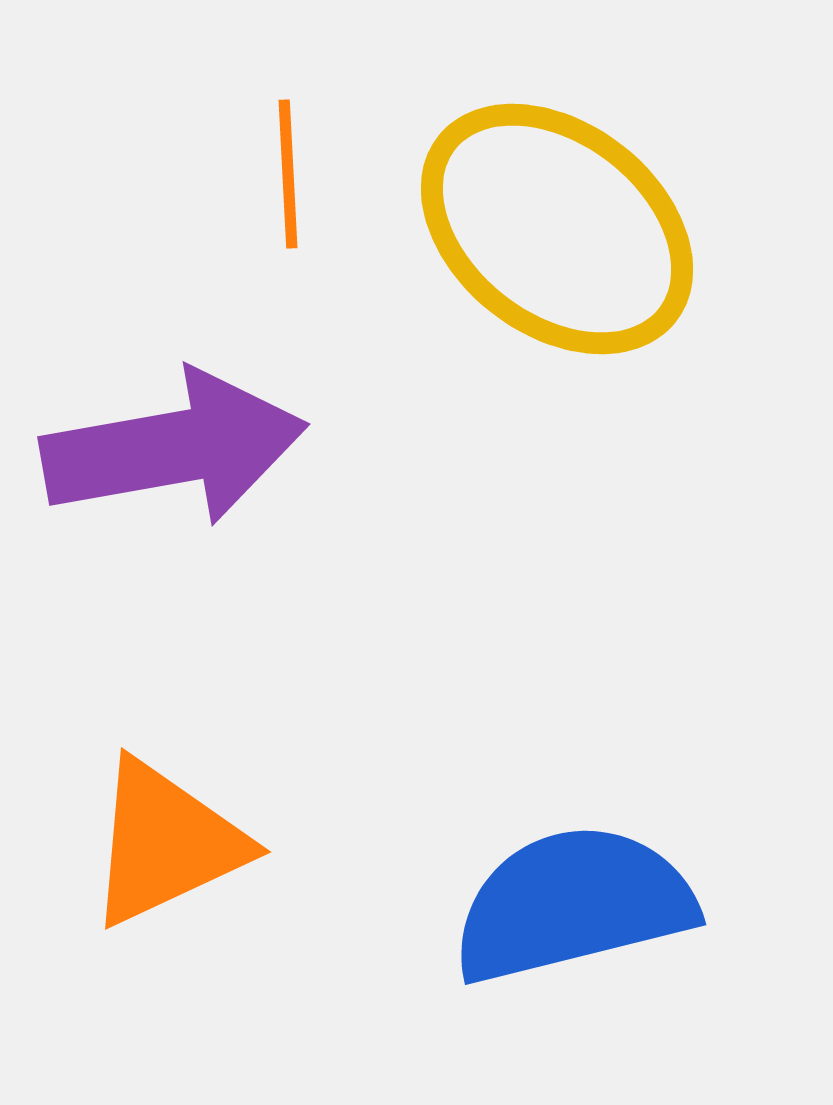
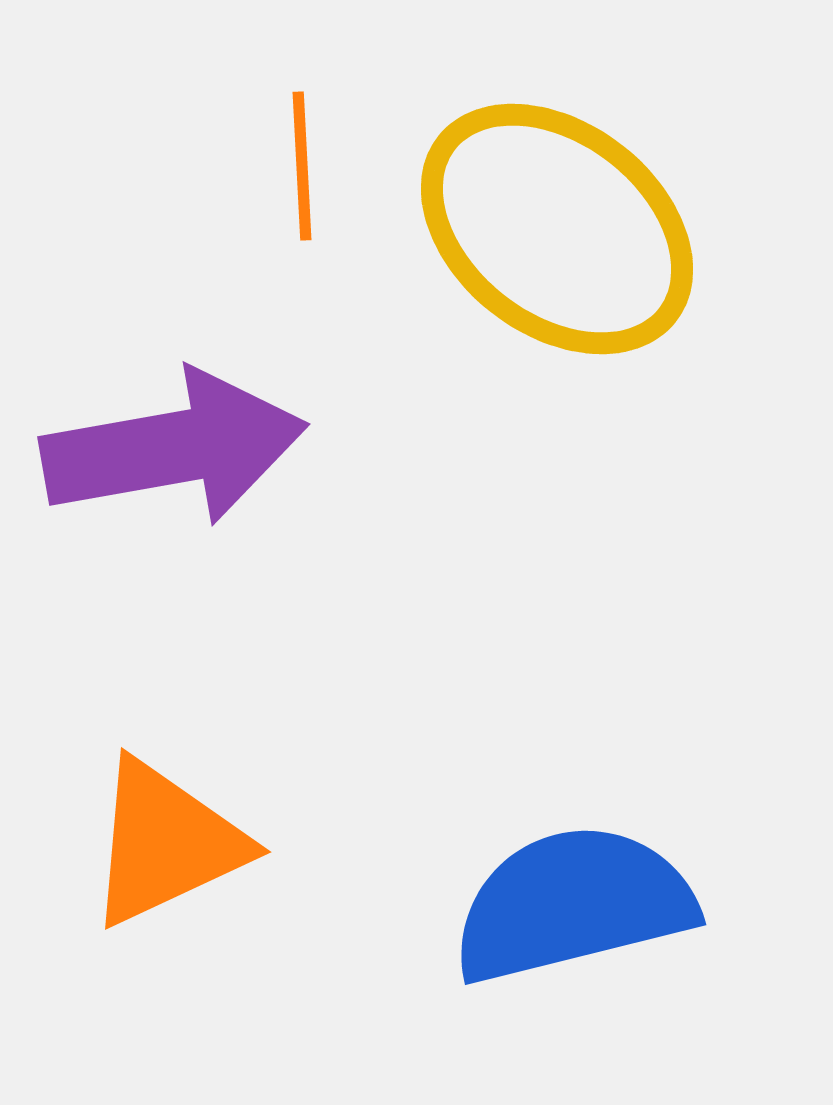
orange line: moved 14 px right, 8 px up
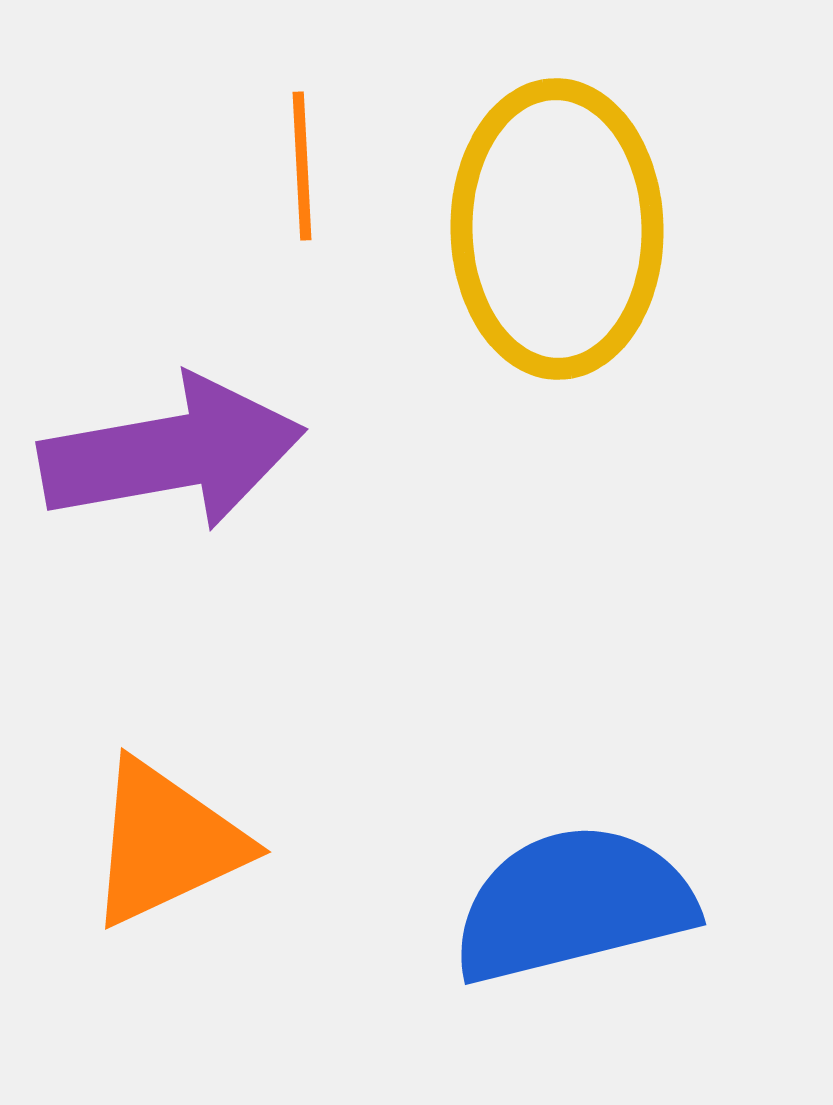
yellow ellipse: rotated 51 degrees clockwise
purple arrow: moved 2 px left, 5 px down
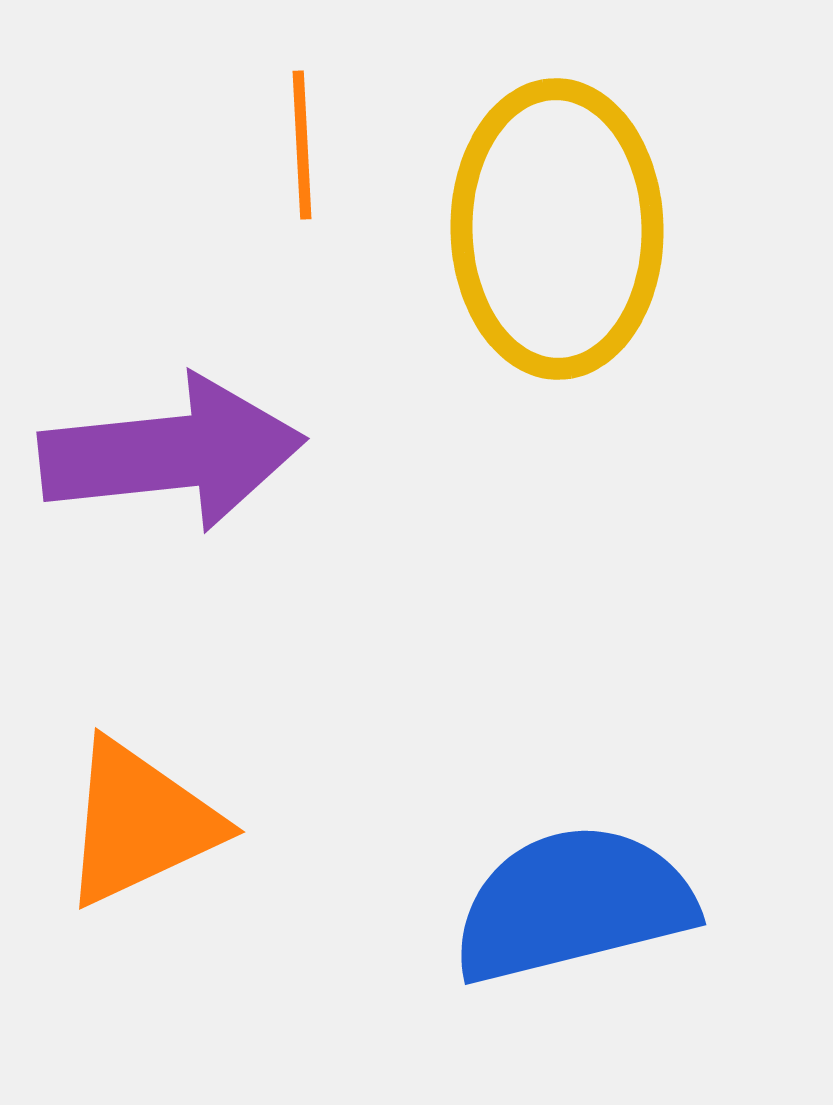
orange line: moved 21 px up
purple arrow: rotated 4 degrees clockwise
orange triangle: moved 26 px left, 20 px up
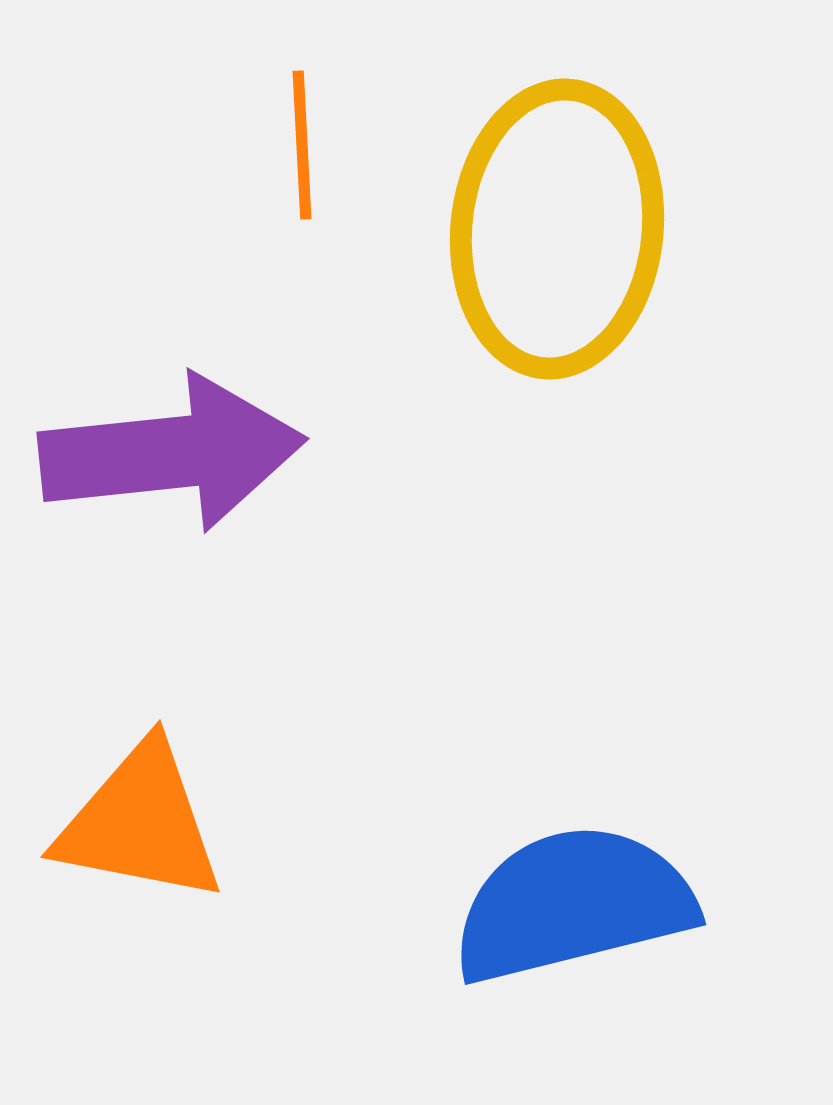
yellow ellipse: rotated 7 degrees clockwise
orange triangle: rotated 36 degrees clockwise
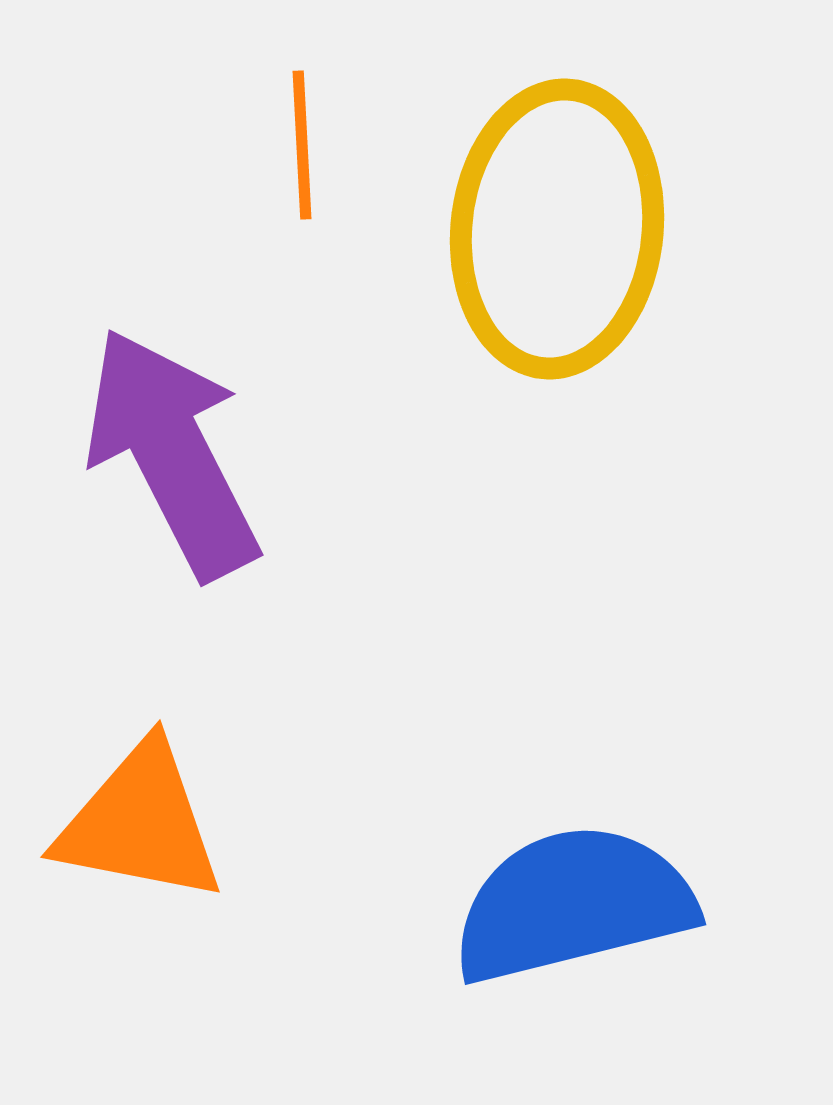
purple arrow: rotated 111 degrees counterclockwise
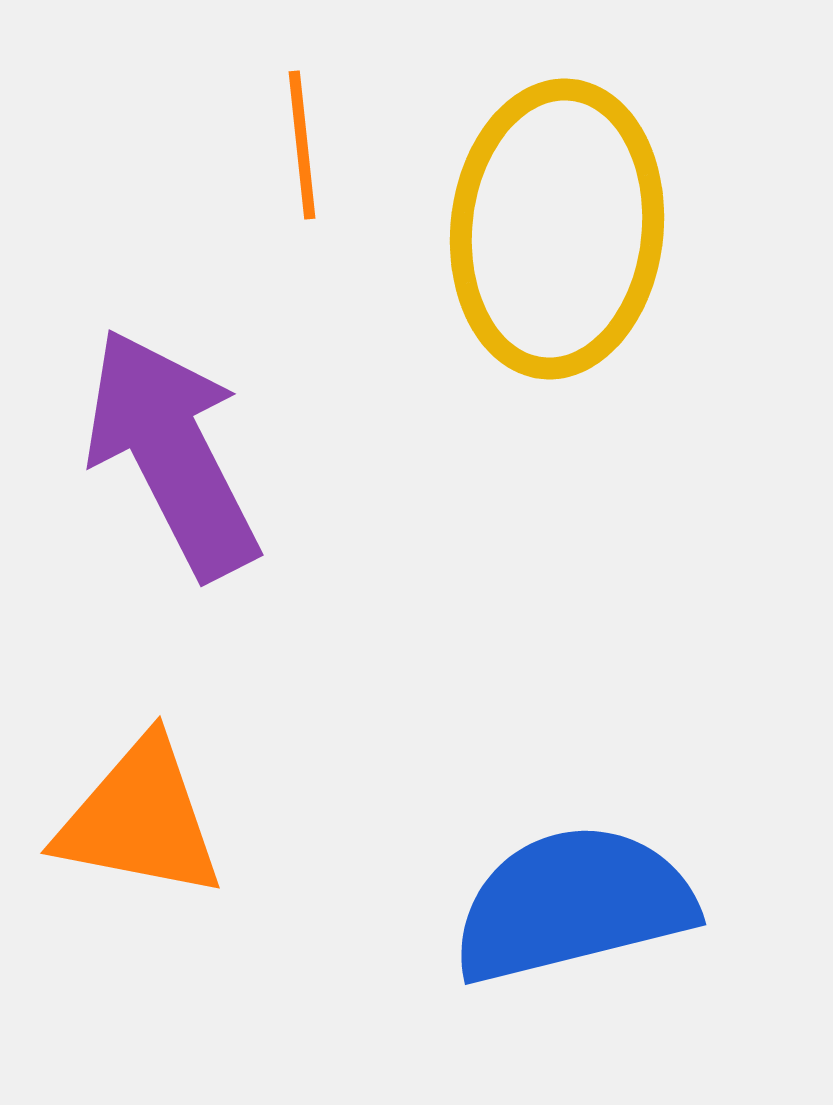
orange line: rotated 3 degrees counterclockwise
orange triangle: moved 4 px up
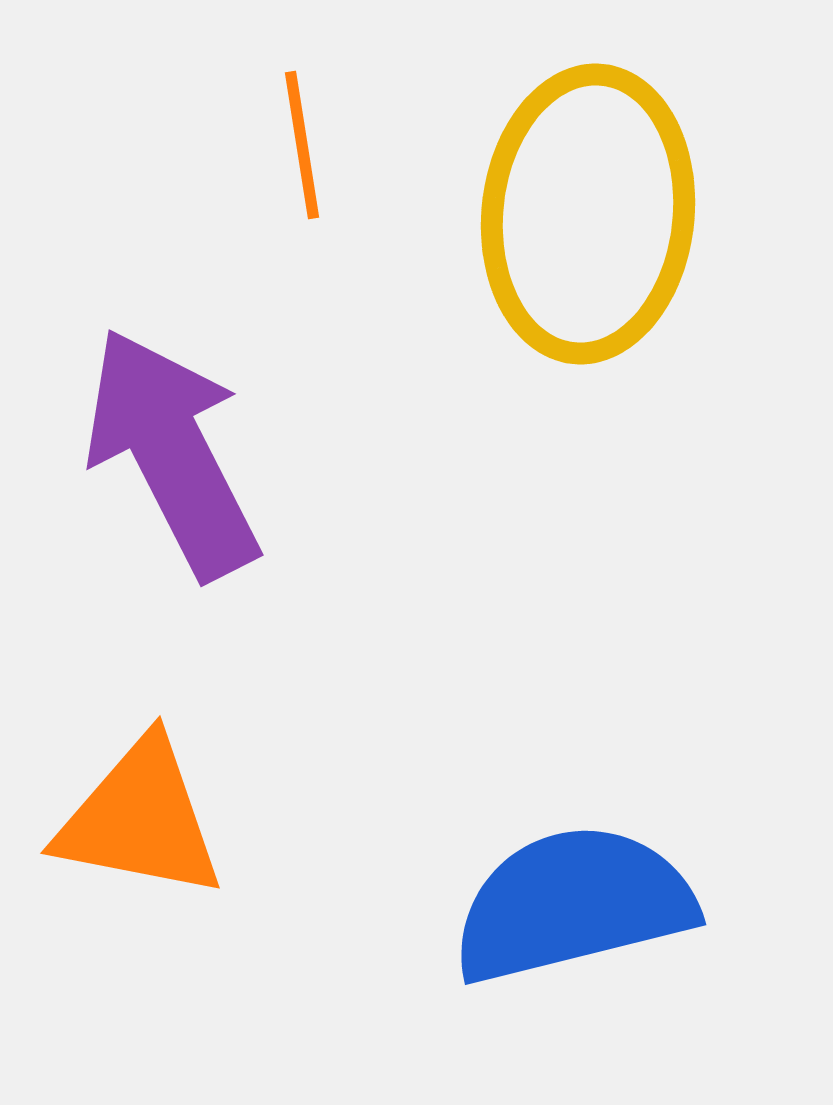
orange line: rotated 3 degrees counterclockwise
yellow ellipse: moved 31 px right, 15 px up
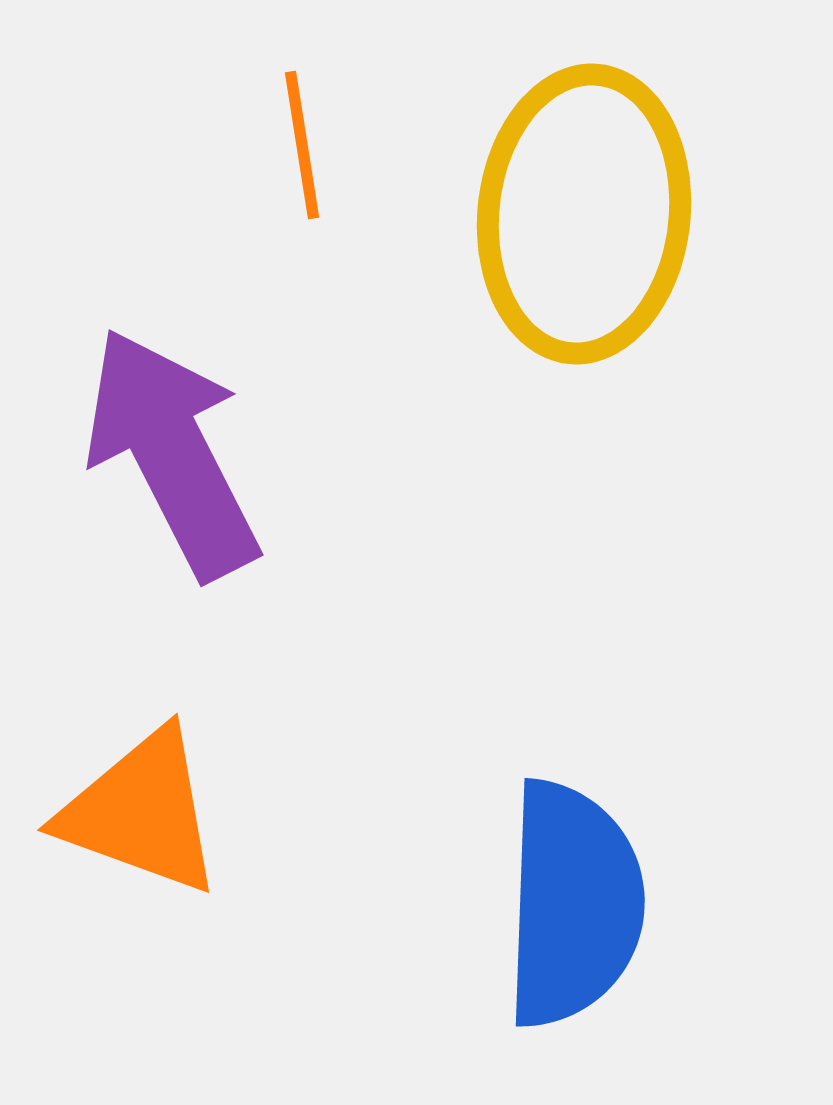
yellow ellipse: moved 4 px left
orange triangle: moved 1 px right, 7 px up; rotated 9 degrees clockwise
blue semicircle: rotated 106 degrees clockwise
